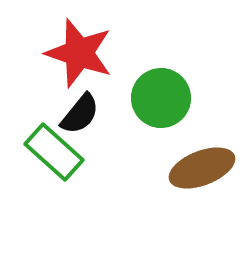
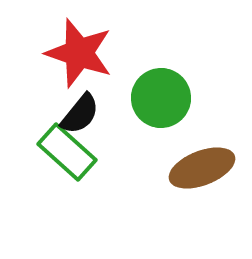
green rectangle: moved 13 px right
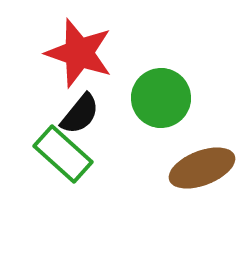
green rectangle: moved 4 px left, 2 px down
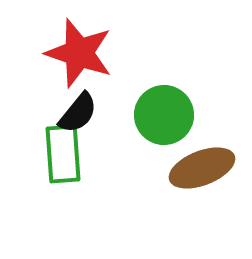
green circle: moved 3 px right, 17 px down
black semicircle: moved 2 px left, 1 px up
green rectangle: rotated 44 degrees clockwise
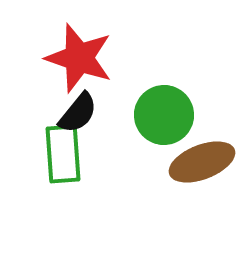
red star: moved 5 px down
brown ellipse: moved 6 px up
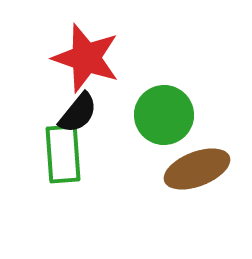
red star: moved 7 px right
brown ellipse: moved 5 px left, 7 px down
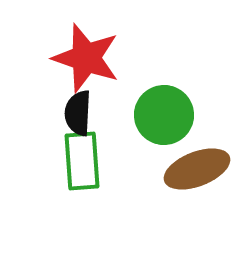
black semicircle: rotated 144 degrees clockwise
green rectangle: moved 19 px right, 7 px down
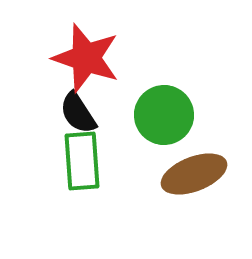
black semicircle: rotated 36 degrees counterclockwise
brown ellipse: moved 3 px left, 5 px down
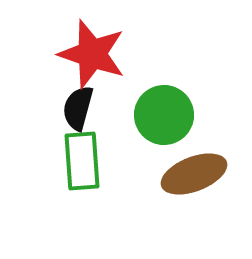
red star: moved 6 px right, 4 px up
black semicircle: moved 5 px up; rotated 48 degrees clockwise
